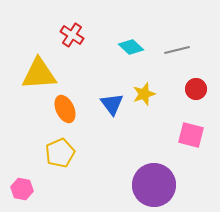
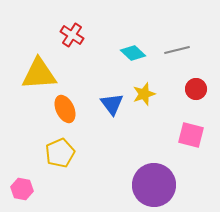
cyan diamond: moved 2 px right, 6 px down
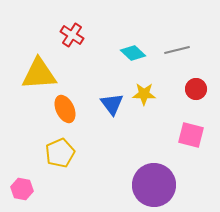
yellow star: rotated 20 degrees clockwise
